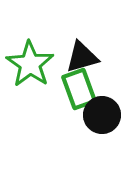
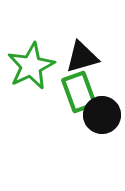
green star: moved 1 px right, 2 px down; rotated 12 degrees clockwise
green rectangle: moved 3 px down
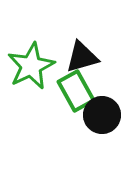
green rectangle: moved 3 px left, 1 px up; rotated 9 degrees counterclockwise
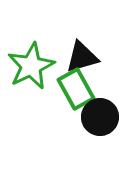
green rectangle: moved 2 px up
black circle: moved 2 px left, 2 px down
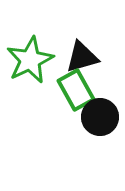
green star: moved 1 px left, 6 px up
green rectangle: moved 1 px down
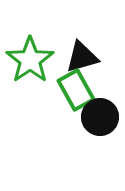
green star: rotated 9 degrees counterclockwise
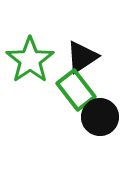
black triangle: rotated 18 degrees counterclockwise
green rectangle: rotated 9 degrees counterclockwise
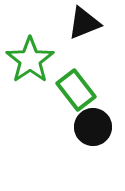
black triangle: moved 2 px right, 34 px up; rotated 12 degrees clockwise
black circle: moved 7 px left, 10 px down
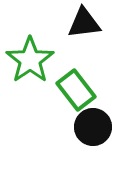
black triangle: rotated 15 degrees clockwise
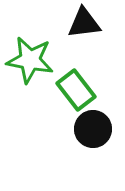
green star: rotated 27 degrees counterclockwise
black circle: moved 2 px down
